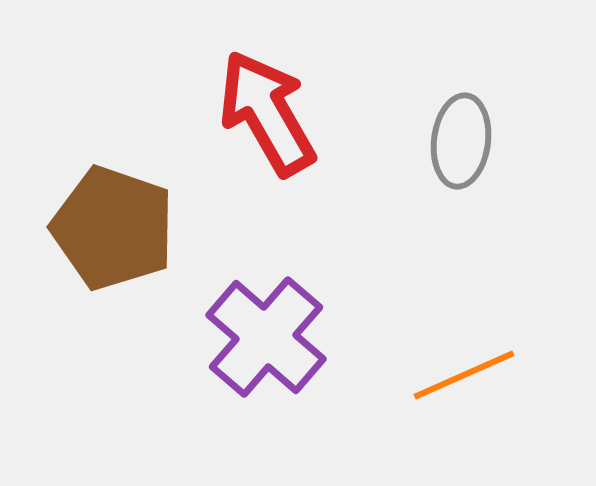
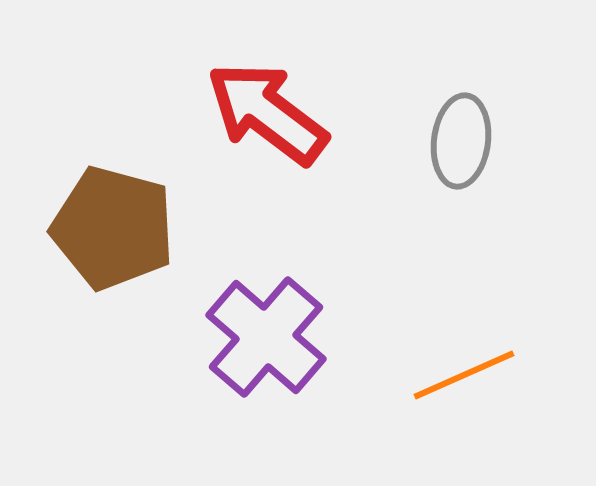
red arrow: rotated 23 degrees counterclockwise
brown pentagon: rotated 4 degrees counterclockwise
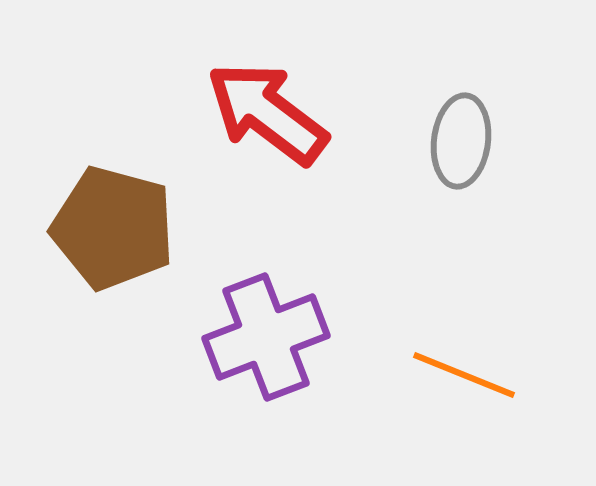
purple cross: rotated 28 degrees clockwise
orange line: rotated 46 degrees clockwise
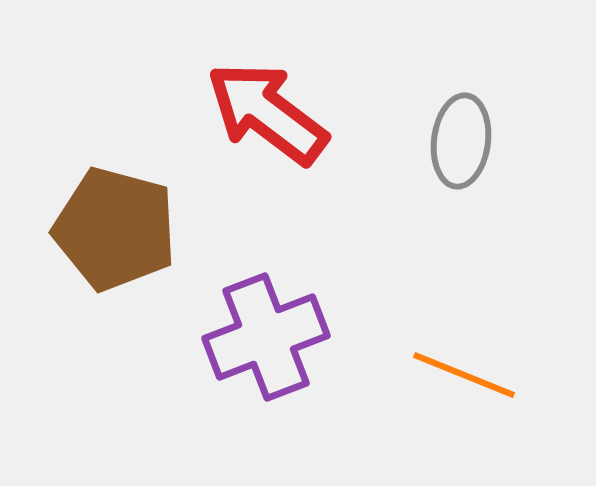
brown pentagon: moved 2 px right, 1 px down
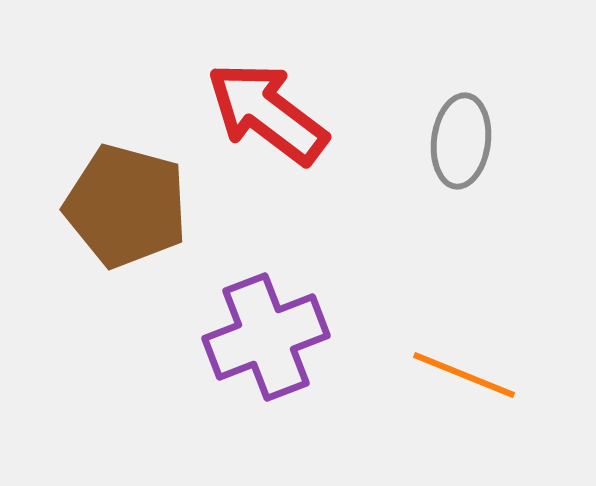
brown pentagon: moved 11 px right, 23 px up
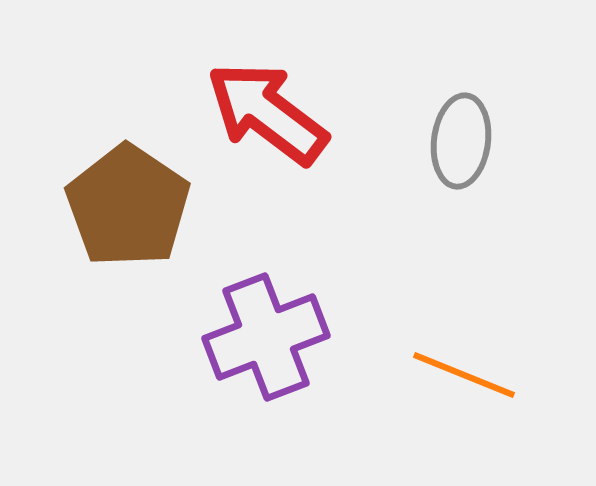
brown pentagon: moved 2 px right; rotated 19 degrees clockwise
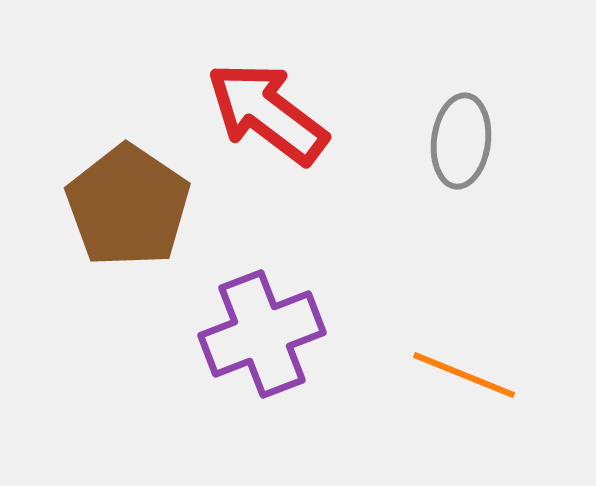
purple cross: moved 4 px left, 3 px up
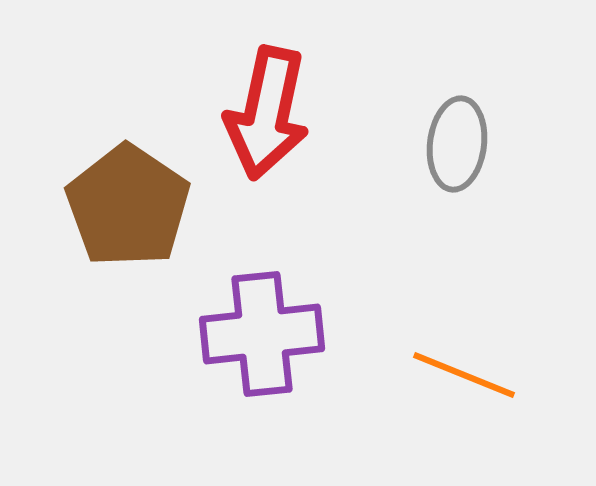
red arrow: rotated 115 degrees counterclockwise
gray ellipse: moved 4 px left, 3 px down
purple cross: rotated 15 degrees clockwise
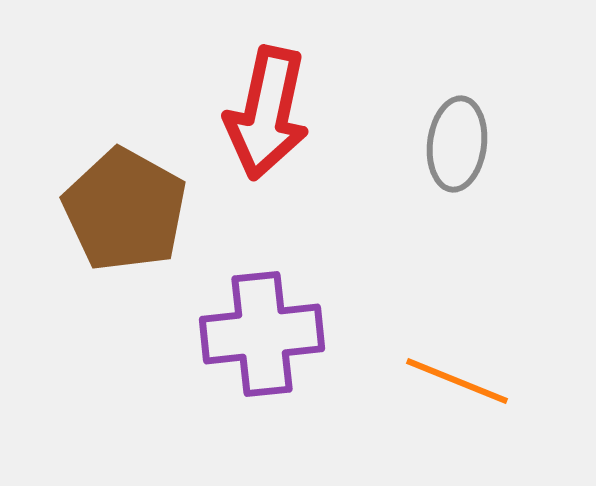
brown pentagon: moved 3 px left, 4 px down; rotated 5 degrees counterclockwise
orange line: moved 7 px left, 6 px down
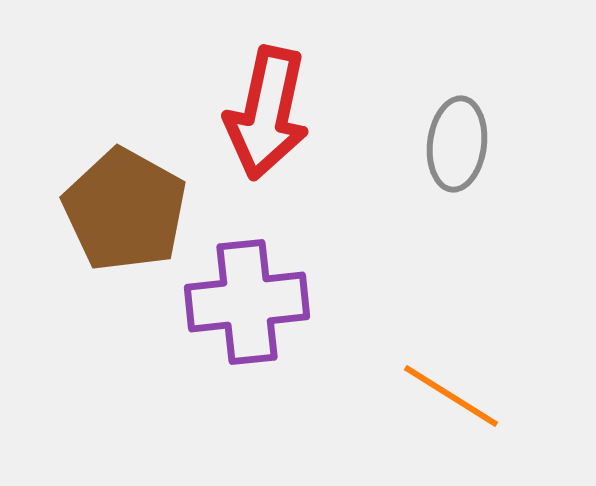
purple cross: moved 15 px left, 32 px up
orange line: moved 6 px left, 15 px down; rotated 10 degrees clockwise
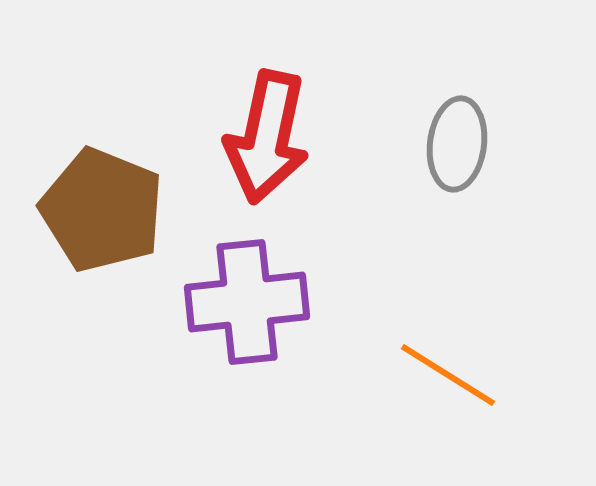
red arrow: moved 24 px down
brown pentagon: moved 23 px left; rotated 7 degrees counterclockwise
orange line: moved 3 px left, 21 px up
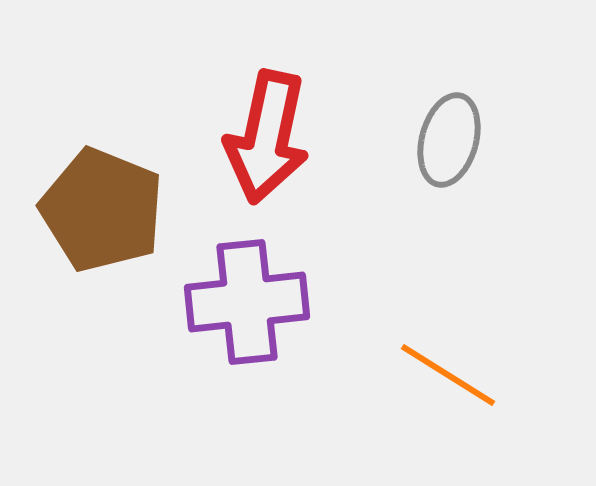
gray ellipse: moved 8 px left, 4 px up; rotated 8 degrees clockwise
